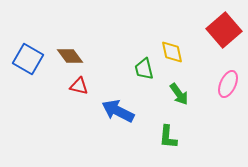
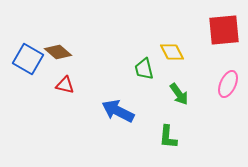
red square: rotated 36 degrees clockwise
yellow diamond: rotated 15 degrees counterclockwise
brown diamond: moved 12 px left, 4 px up; rotated 12 degrees counterclockwise
red triangle: moved 14 px left, 1 px up
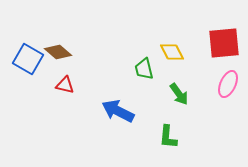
red square: moved 13 px down
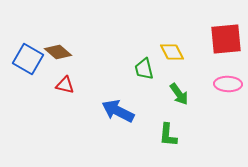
red square: moved 2 px right, 4 px up
pink ellipse: rotated 68 degrees clockwise
green L-shape: moved 2 px up
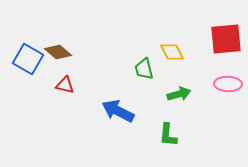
green arrow: rotated 70 degrees counterclockwise
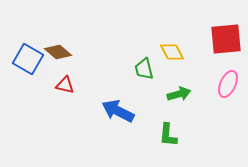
pink ellipse: rotated 68 degrees counterclockwise
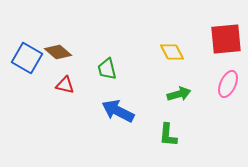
blue square: moved 1 px left, 1 px up
green trapezoid: moved 37 px left
